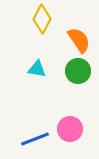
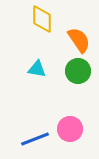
yellow diamond: rotated 28 degrees counterclockwise
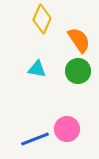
yellow diamond: rotated 24 degrees clockwise
pink circle: moved 3 px left
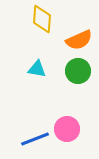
yellow diamond: rotated 20 degrees counterclockwise
orange semicircle: rotated 100 degrees clockwise
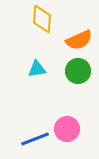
cyan triangle: rotated 18 degrees counterclockwise
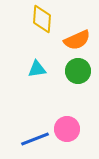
orange semicircle: moved 2 px left
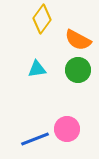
yellow diamond: rotated 32 degrees clockwise
orange semicircle: moved 1 px right; rotated 52 degrees clockwise
green circle: moved 1 px up
